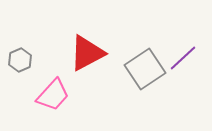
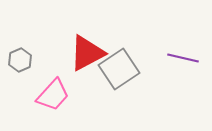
purple line: rotated 56 degrees clockwise
gray square: moved 26 px left
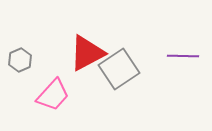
purple line: moved 2 px up; rotated 12 degrees counterclockwise
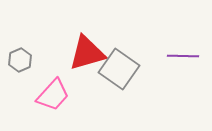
red triangle: rotated 12 degrees clockwise
gray square: rotated 21 degrees counterclockwise
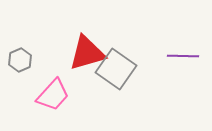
gray square: moved 3 px left
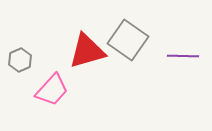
red triangle: moved 2 px up
gray square: moved 12 px right, 29 px up
pink trapezoid: moved 1 px left, 5 px up
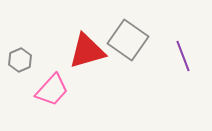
purple line: rotated 68 degrees clockwise
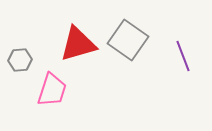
red triangle: moved 9 px left, 7 px up
gray hexagon: rotated 20 degrees clockwise
pink trapezoid: rotated 24 degrees counterclockwise
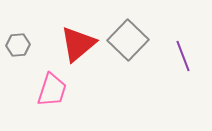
gray square: rotated 9 degrees clockwise
red triangle: rotated 24 degrees counterclockwise
gray hexagon: moved 2 px left, 15 px up
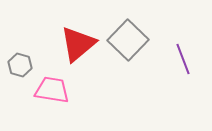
gray hexagon: moved 2 px right, 20 px down; rotated 20 degrees clockwise
purple line: moved 3 px down
pink trapezoid: rotated 99 degrees counterclockwise
